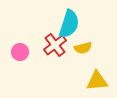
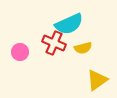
cyan semicircle: rotated 48 degrees clockwise
red cross: moved 1 px left, 2 px up; rotated 30 degrees counterclockwise
yellow triangle: moved 1 px up; rotated 30 degrees counterclockwise
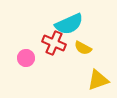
yellow semicircle: rotated 42 degrees clockwise
pink circle: moved 6 px right, 6 px down
yellow triangle: moved 1 px right; rotated 15 degrees clockwise
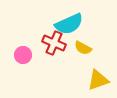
pink circle: moved 3 px left, 3 px up
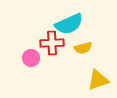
red cross: moved 2 px left; rotated 25 degrees counterclockwise
yellow semicircle: rotated 42 degrees counterclockwise
pink circle: moved 8 px right, 3 px down
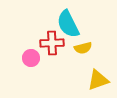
cyan semicircle: moved 1 px left; rotated 88 degrees clockwise
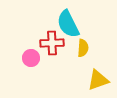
yellow semicircle: rotated 72 degrees counterclockwise
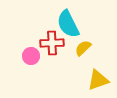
yellow semicircle: rotated 138 degrees counterclockwise
pink circle: moved 2 px up
